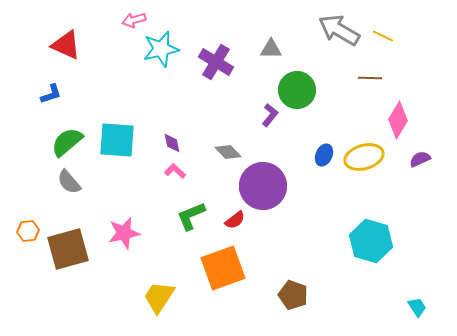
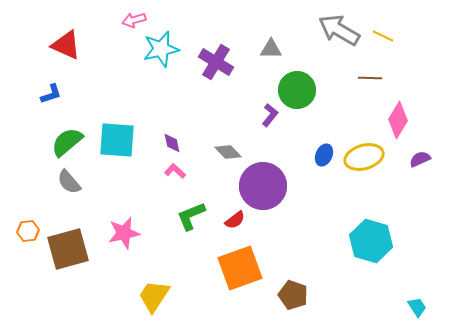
orange square: moved 17 px right
yellow trapezoid: moved 5 px left, 1 px up
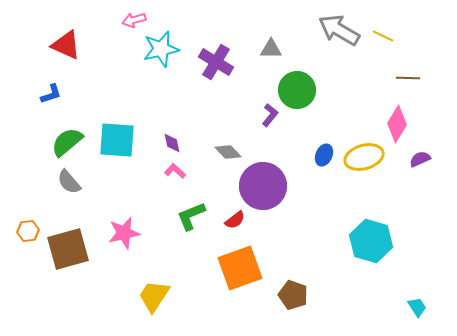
brown line: moved 38 px right
pink diamond: moved 1 px left, 4 px down
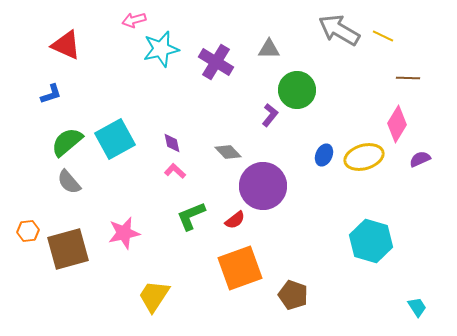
gray triangle: moved 2 px left
cyan square: moved 2 px left, 1 px up; rotated 33 degrees counterclockwise
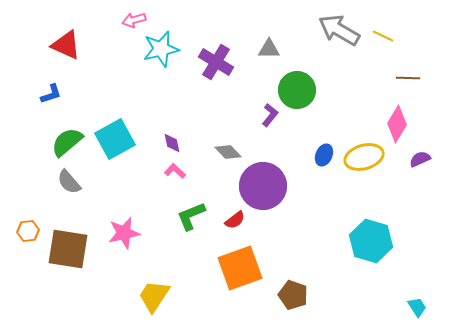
brown square: rotated 24 degrees clockwise
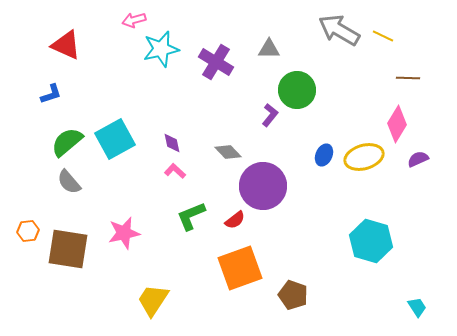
purple semicircle: moved 2 px left
yellow trapezoid: moved 1 px left, 4 px down
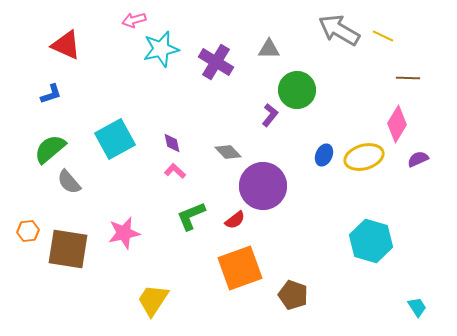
green semicircle: moved 17 px left, 7 px down
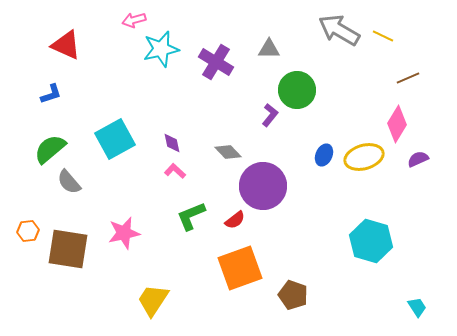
brown line: rotated 25 degrees counterclockwise
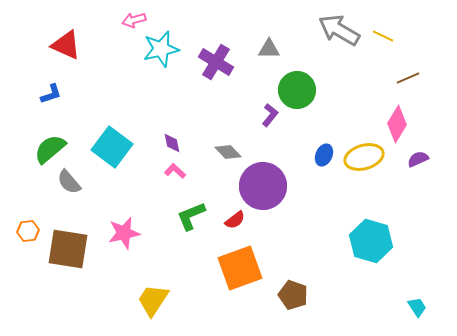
cyan square: moved 3 px left, 8 px down; rotated 24 degrees counterclockwise
